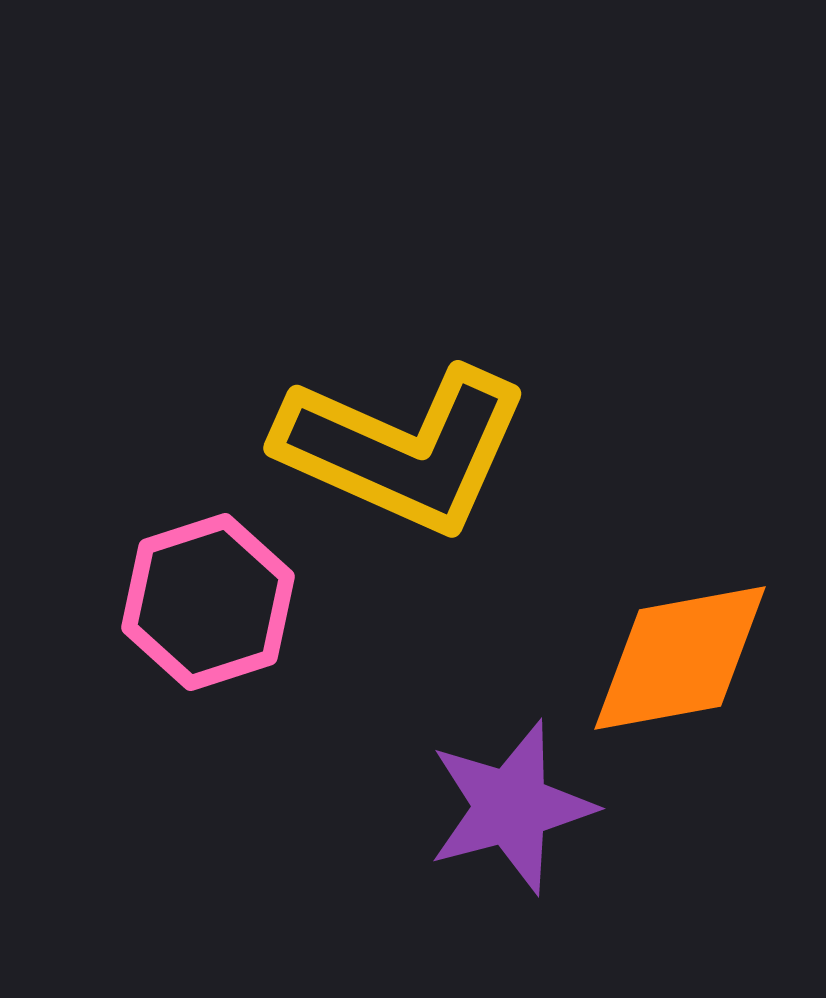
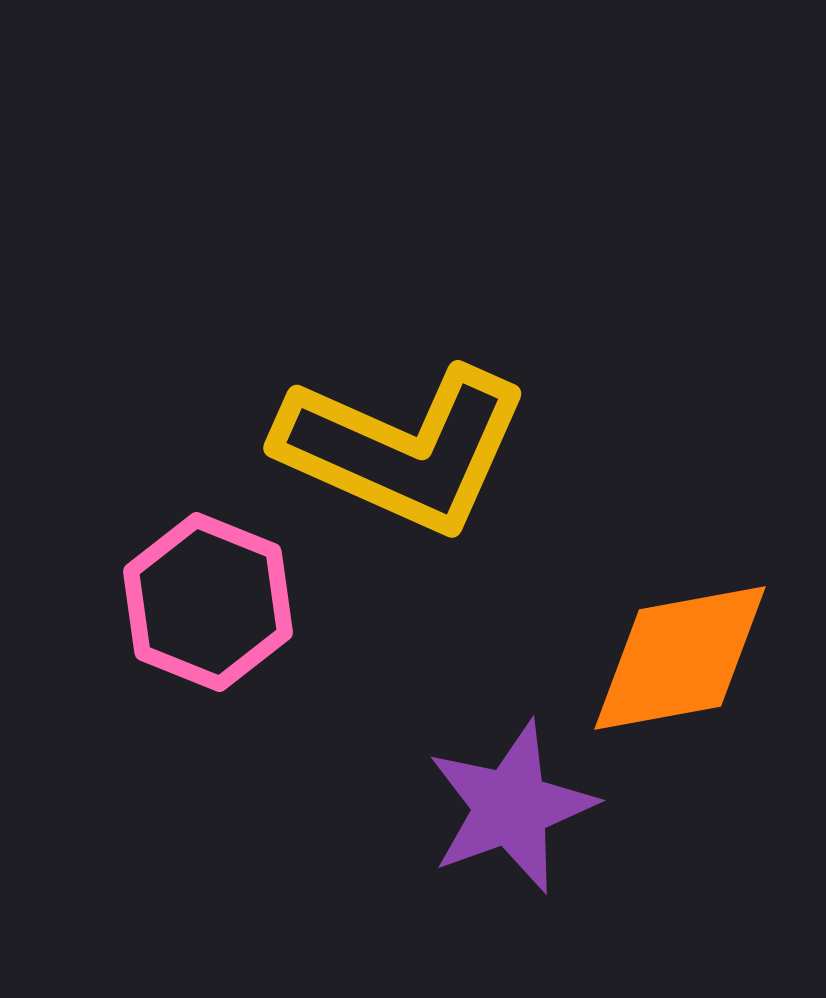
pink hexagon: rotated 20 degrees counterclockwise
purple star: rotated 5 degrees counterclockwise
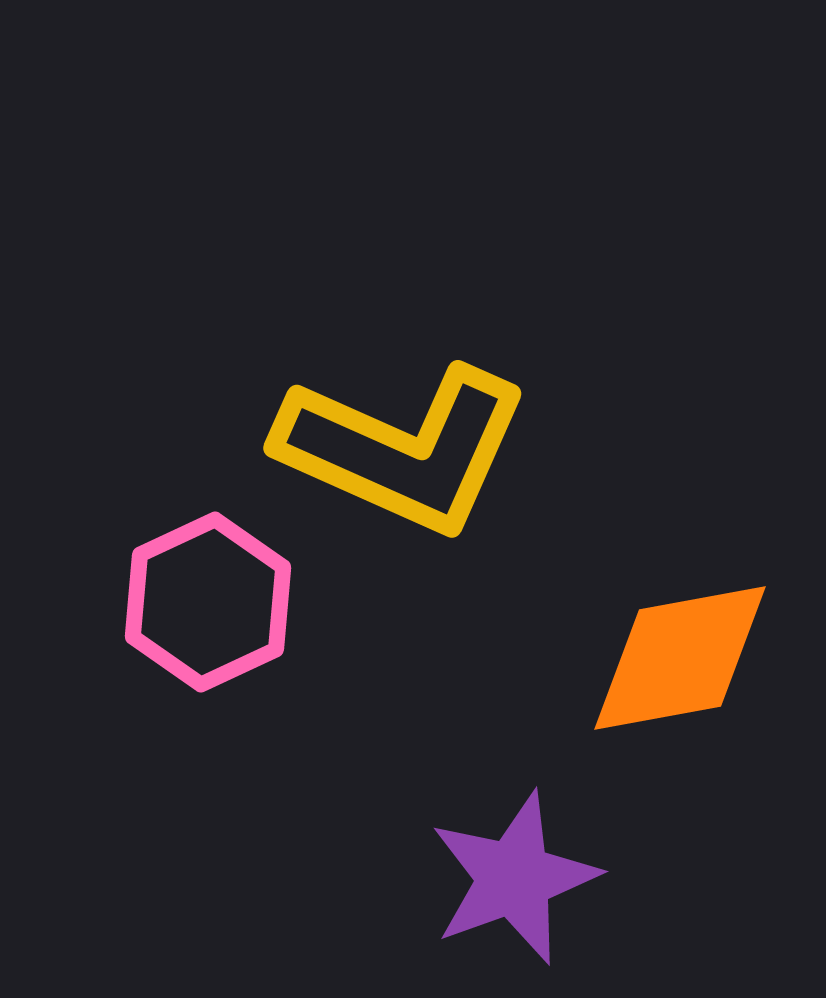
pink hexagon: rotated 13 degrees clockwise
purple star: moved 3 px right, 71 px down
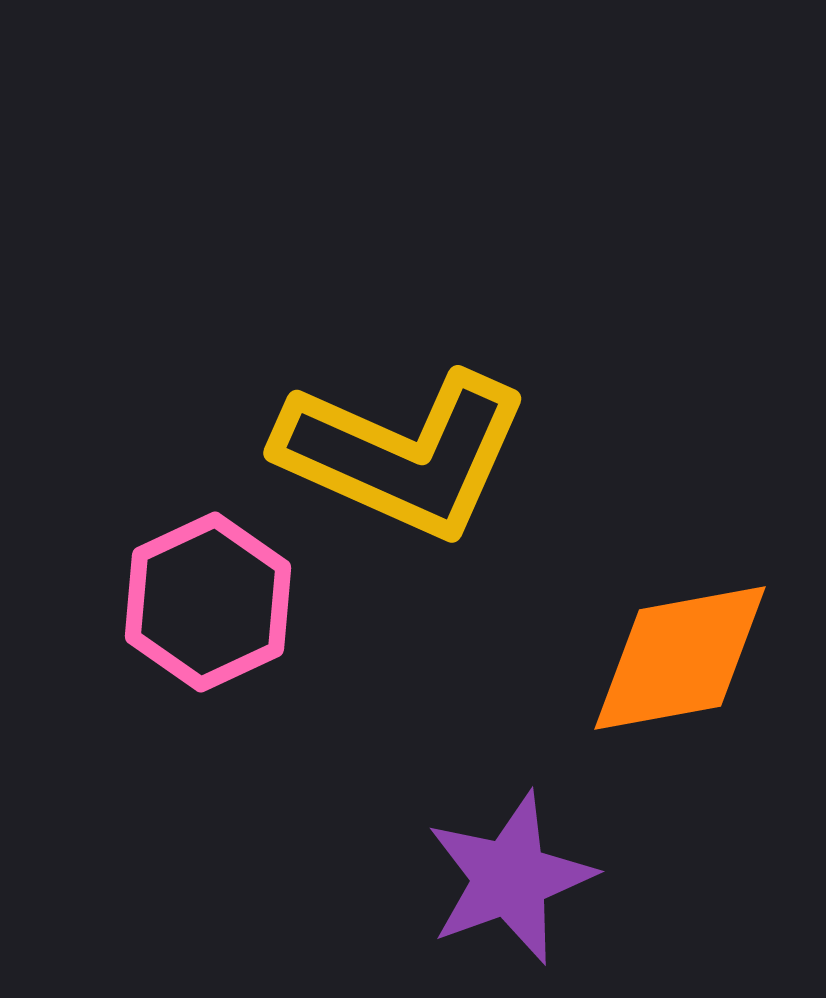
yellow L-shape: moved 5 px down
purple star: moved 4 px left
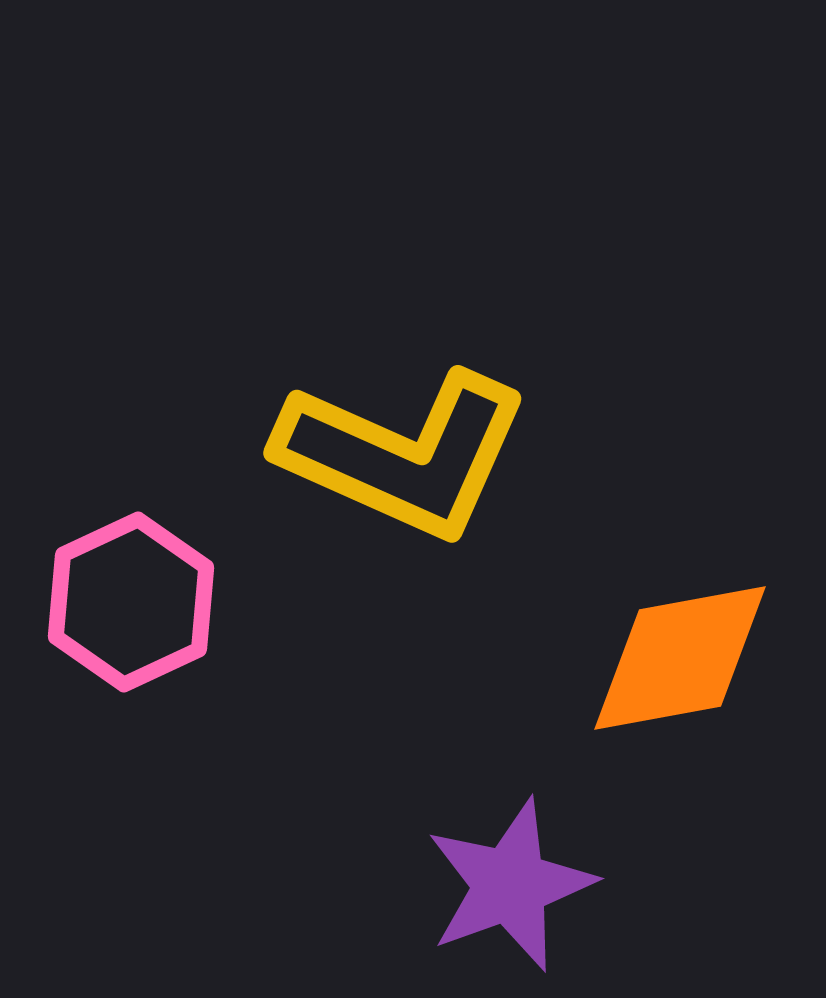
pink hexagon: moved 77 px left
purple star: moved 7 px down
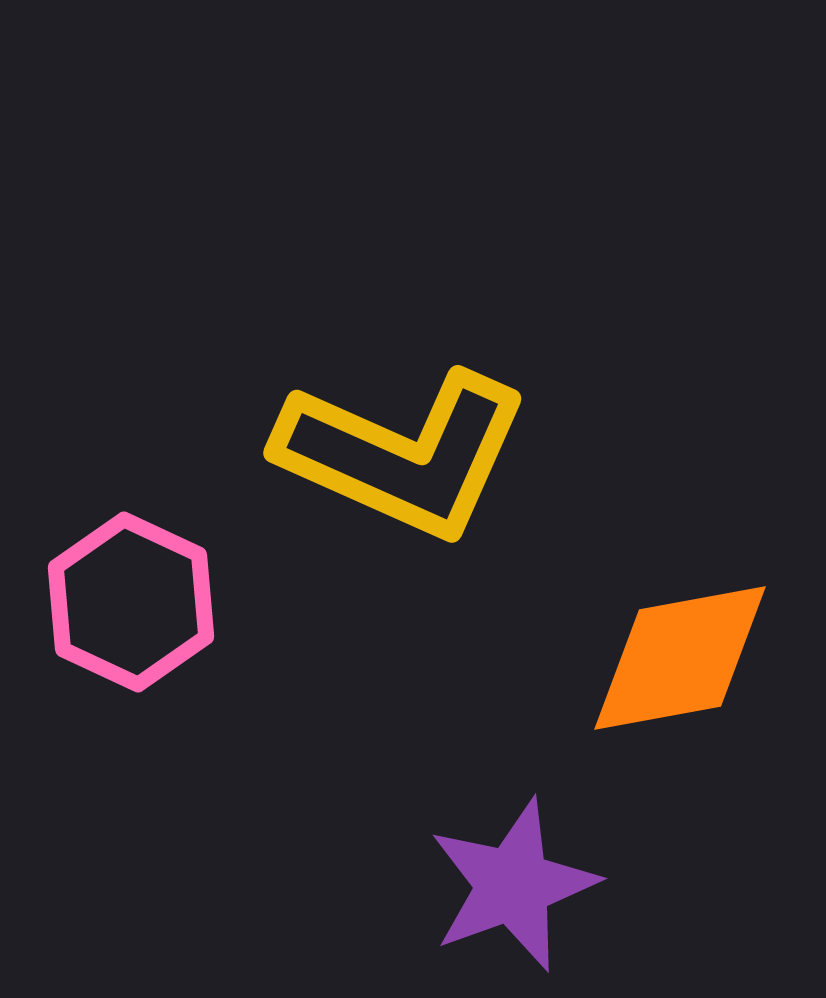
pink hexagon: rotated 10 degrees counterclockwise
purple star: moved 3 px right
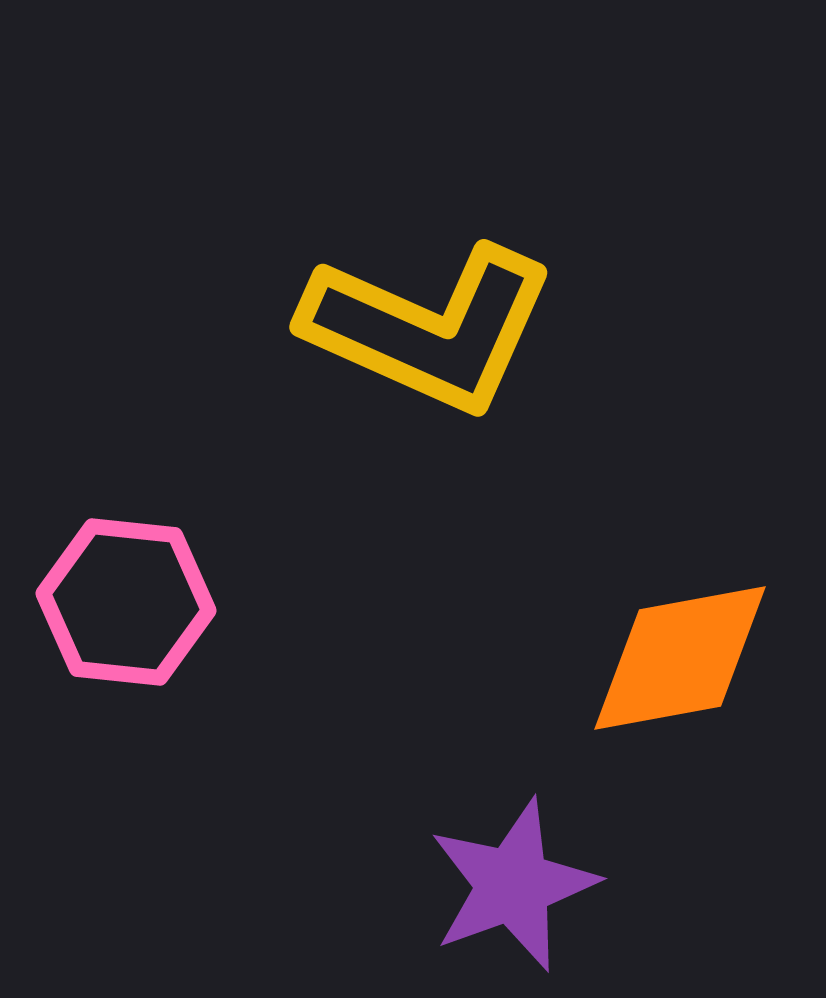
yellow L-shape: moved 26 px right, 126 px up
pink hexagon: moved 5 px left; rotated 19 degrees counterclockwise
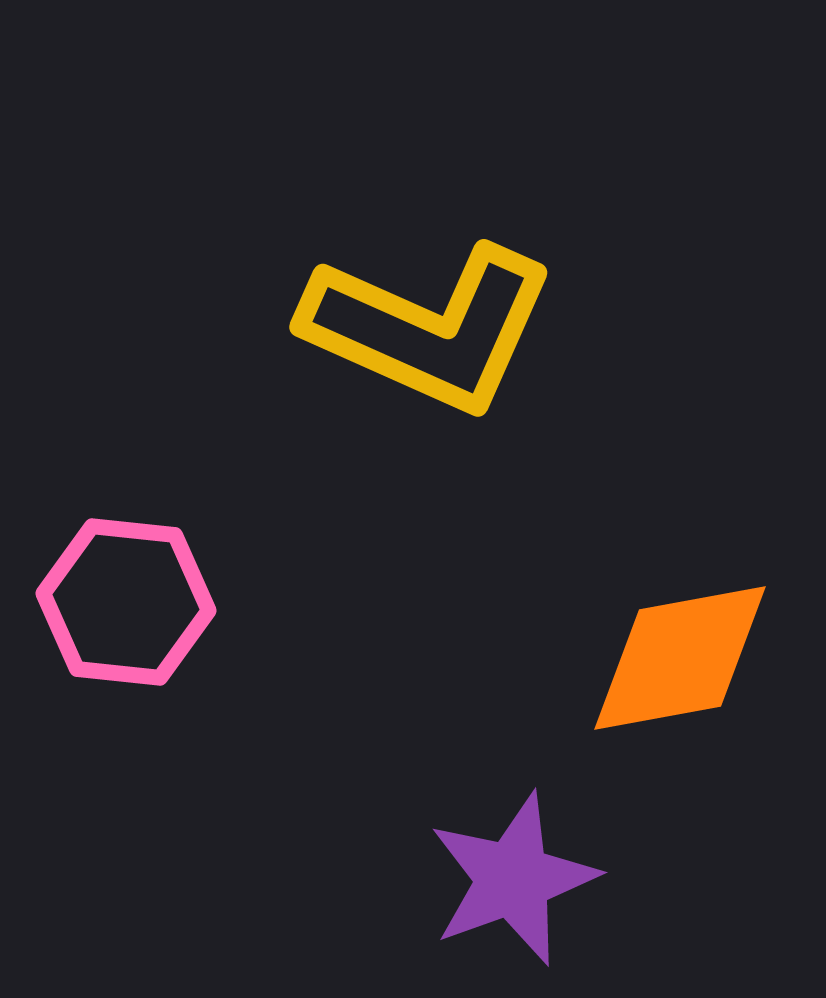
purple star: moved 6 px up
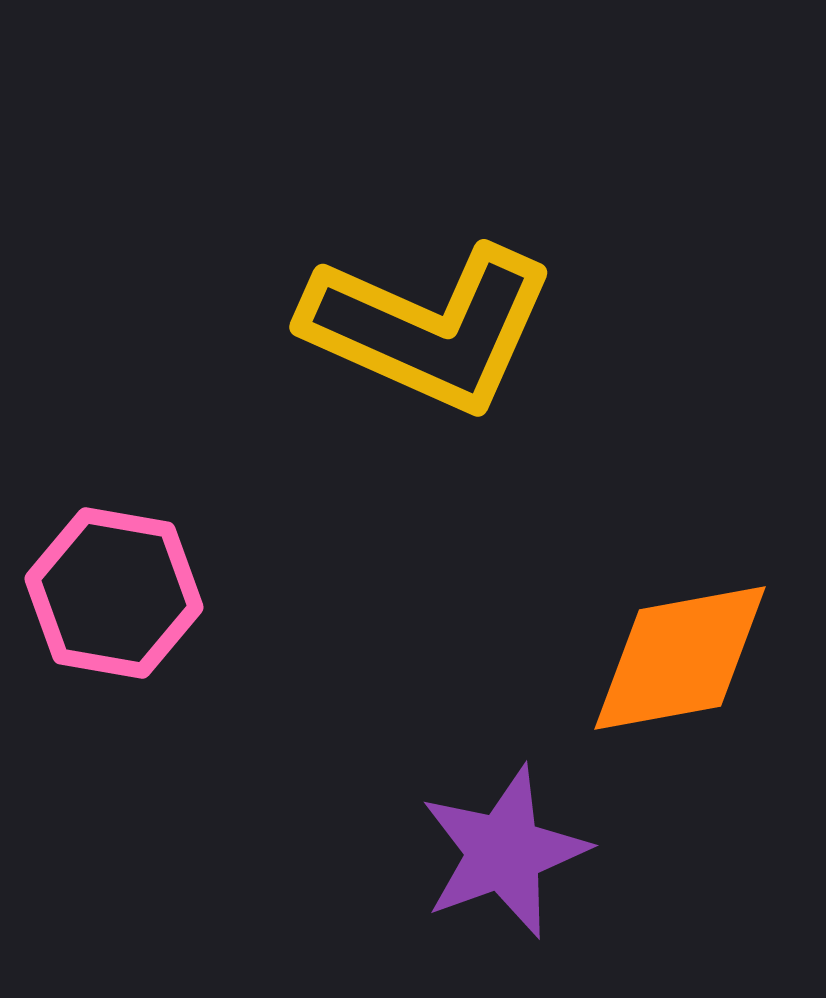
pink hexagon: moved 12 px left, 9 px up; rotated 4 degrees clockwise
purple star: moved 9 px left, 27 px up
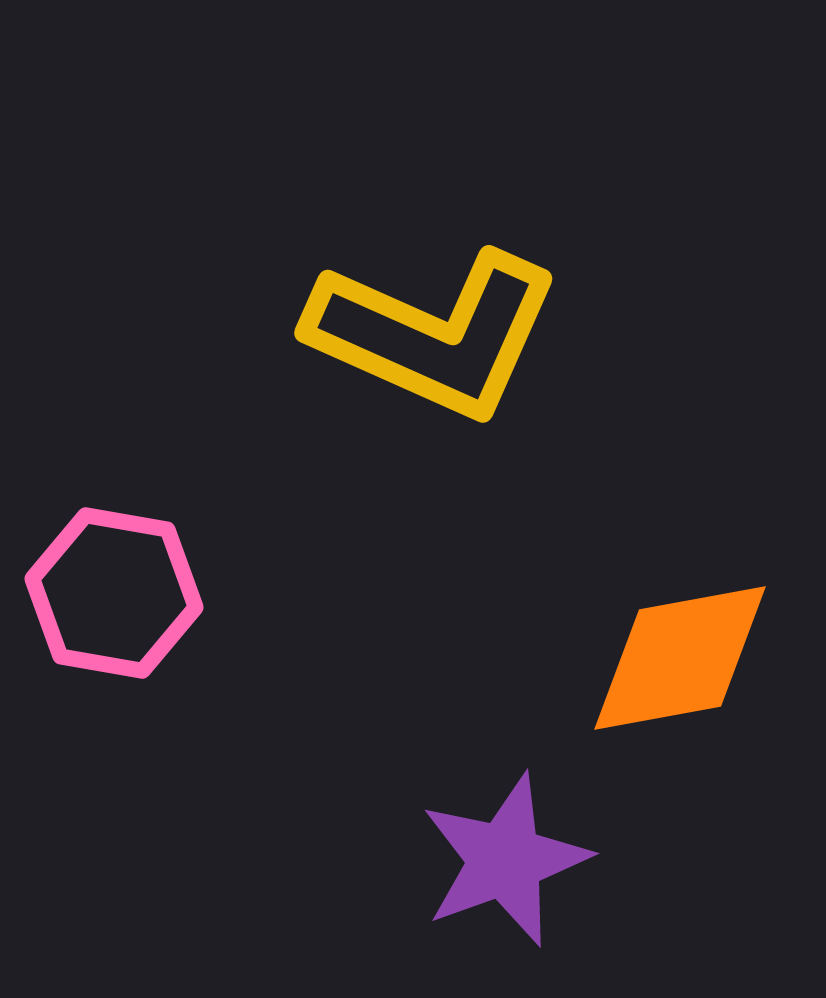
yellow L-shape: moved 5 px right, 6 px down
purple star: moved 1 px right, 8 px down
